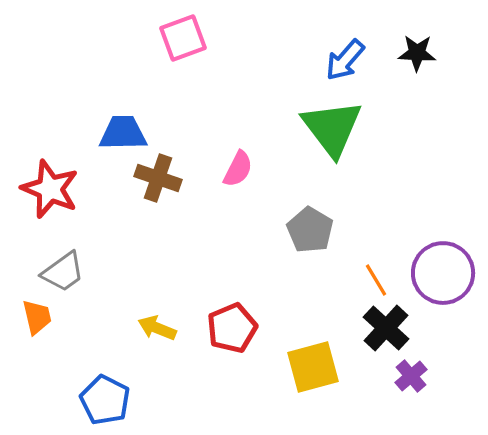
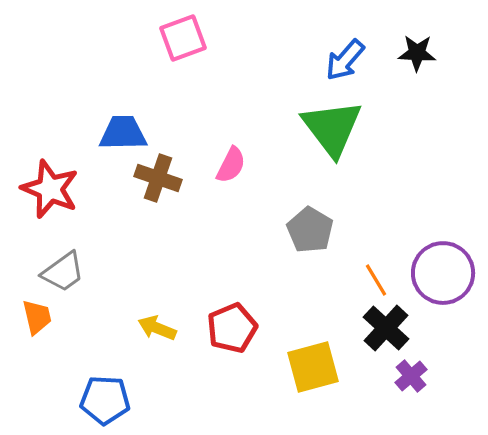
pink semicircle: moved 7 px left, 4 px up
blue pentagon: rotated 24 degrees counterclockwise
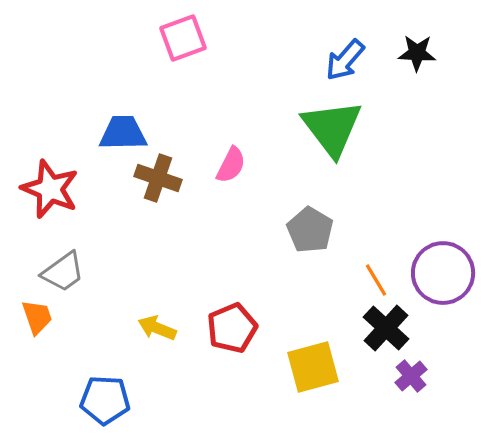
orange trapezoid: rotated 6 degrees counterclockwise
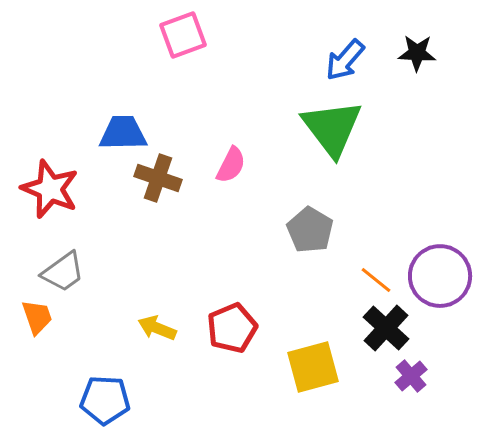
pink square: moved 3 px up
purple circle: moved 3 px left, 3 px down
orange line: rotated 20 degrees counterclockwise
